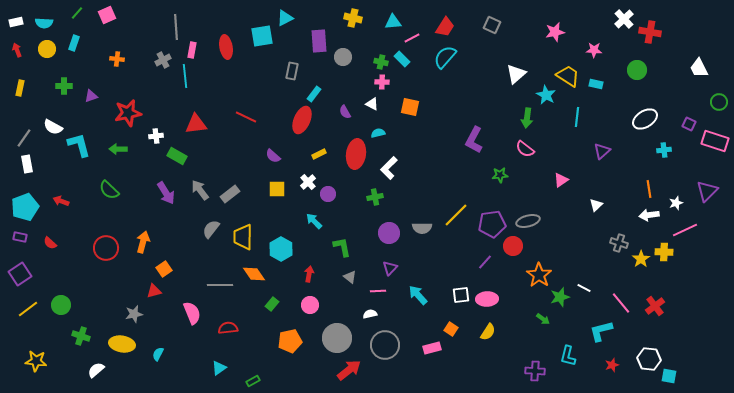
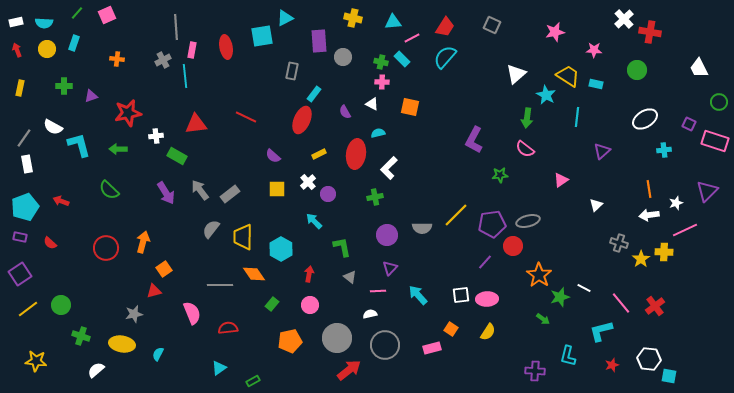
purple circle at (389, 233): moved 2 px left, 2 px down
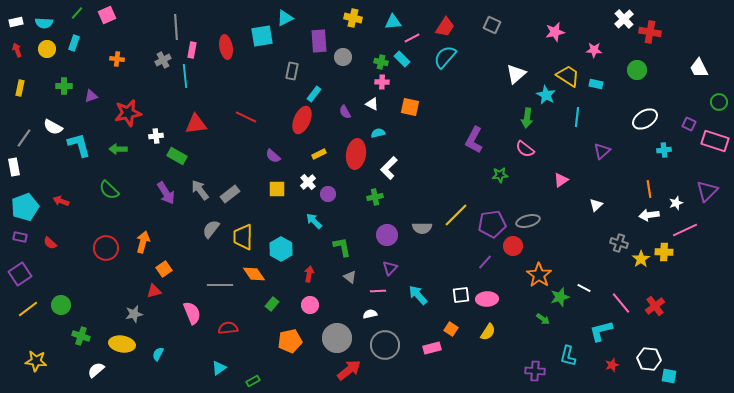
white rectangle at (27, 164): moved 13 px left, 3 px down
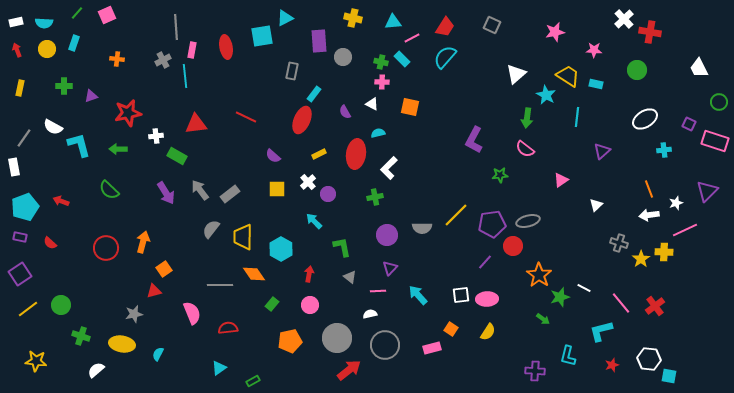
orange line at (649, 189): rotated 12 degrees counterclockwise
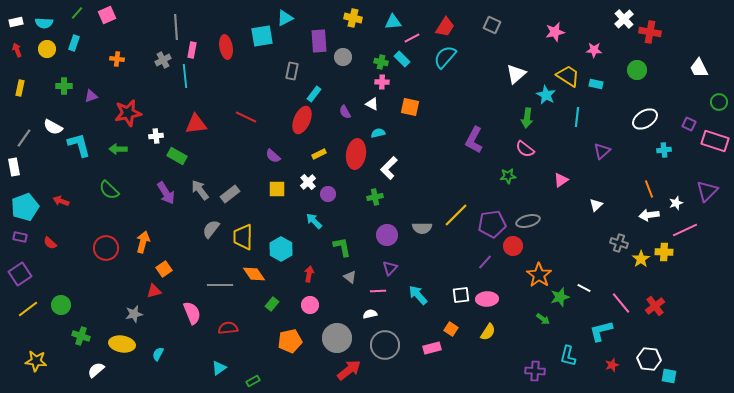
green star at (500, 175): moved 8 px right, 1 px down
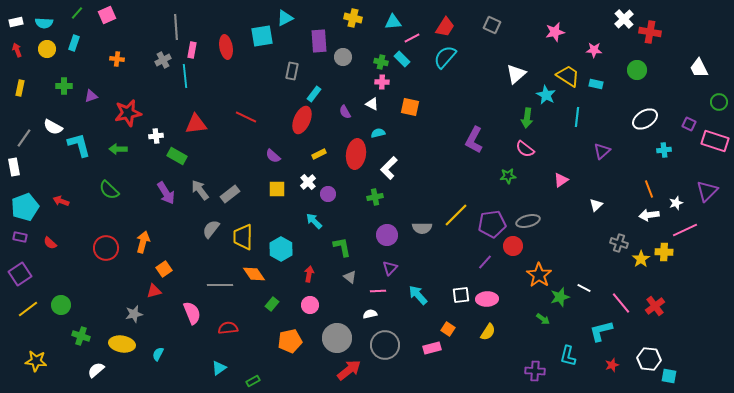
orange square at (451, 329): moved 3 px left
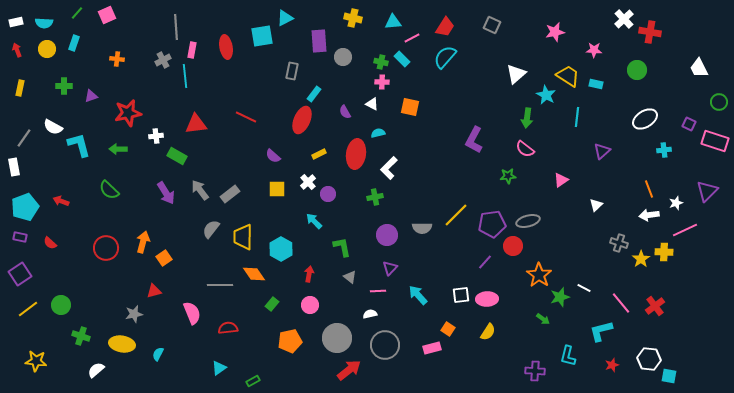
orange square at (164, 269): moved 11 px up
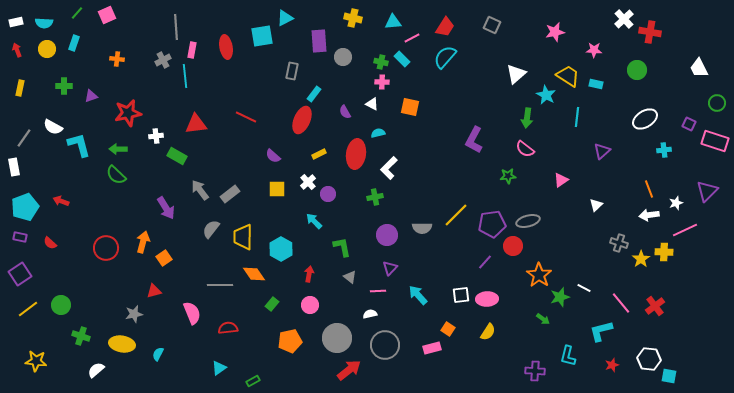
green circle at (719, 102): moved 2 px left, 1 px down
green semicircle at (109, 190): moved 7 px right, 15 px up
purple arrow at (166, 193): moved 15 px down
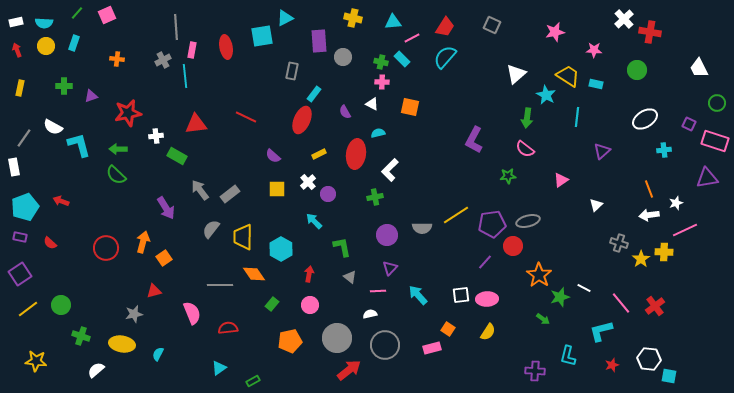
yellow circle at (47, 49): moved 1 px left, 3 px up
white L-shape at (389, 168): moved 1 px right, 2 px down
purple triangle at (707, 191): moved 13 px up; rotated 35 degrees clockwise
yellow line at (456, 215): rotated 12 degrees clockwise
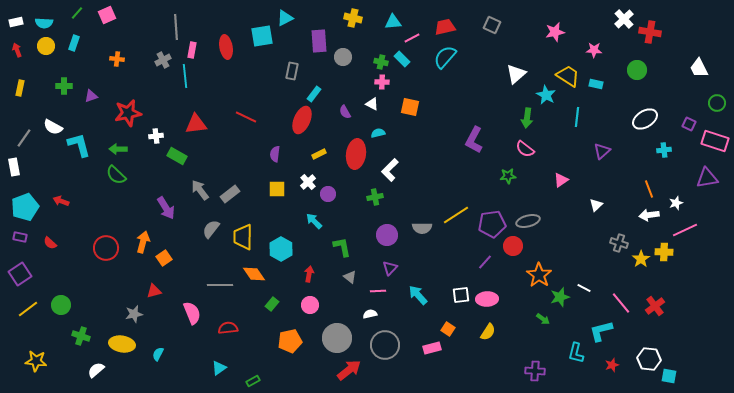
red trapezoid at (445, 27): rotated 135 degrees counterclockwise
purple semicircle at (273, 156): moved 2 px right, 2 px up; rotated 56 degrees clockwise
cyan L-shape at (568, 356): moved 8 px right, 3 px up
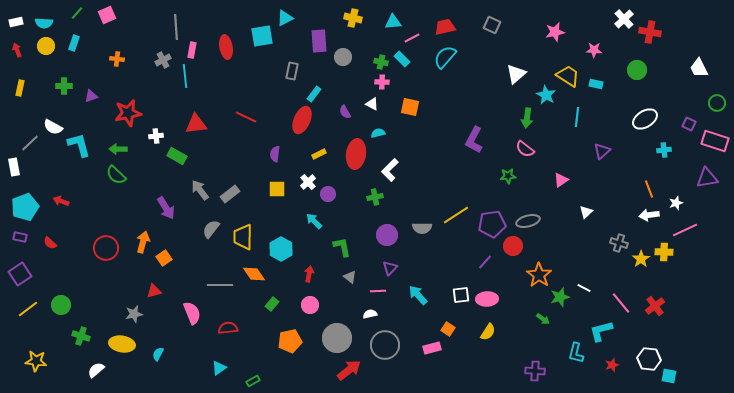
gray line at (24, 138): moved 6 px right, 5 px down; rotated 12 degrees clockwise
white triangle at (596, 205): moved 10 px left, 7 px down
